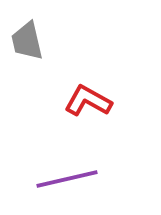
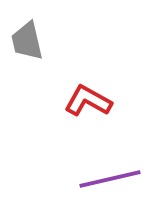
purple line: moved 43 px right
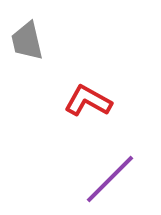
purple line: rotated 32 degrees counterclockwise
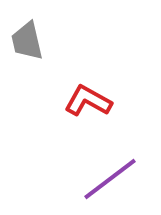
purple line: rotated 8 degrees clockwise
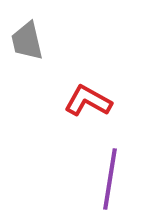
purple line: rotated 44 degrees counterclockwise
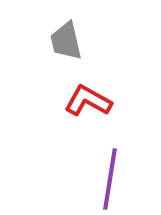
gray trapezoid: moved 39 px right
